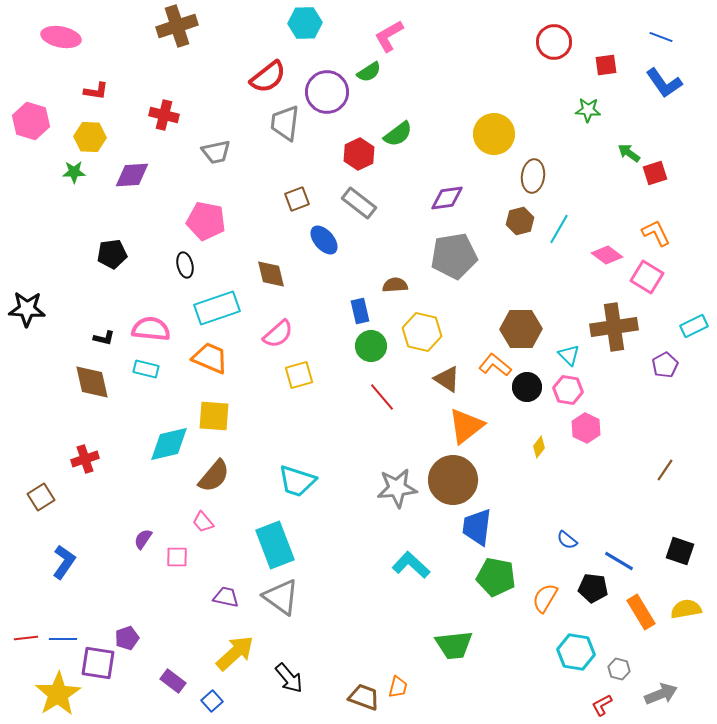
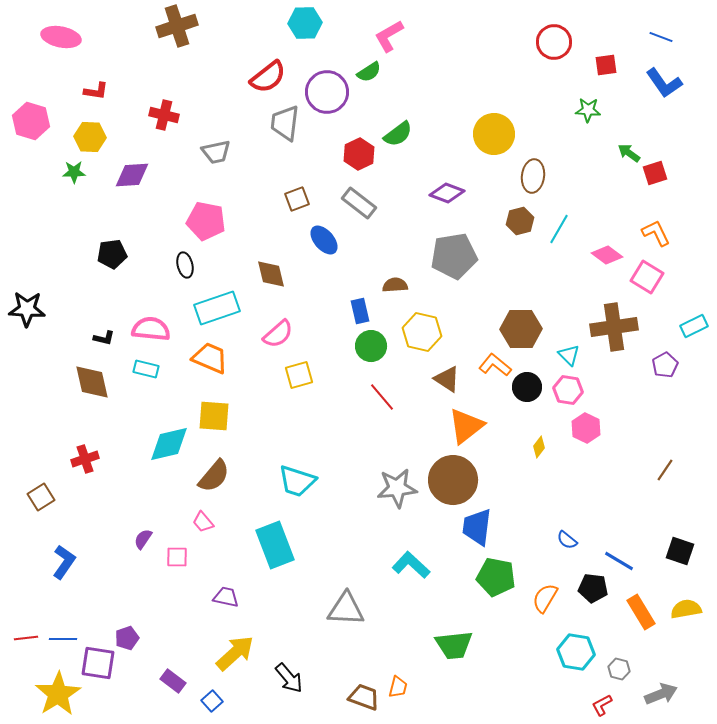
purple diamond at (447, 198): moved 5 px up; rotated 28 degrees clockwise
gray triangle at (281, 597): moved 65 px right, 12 px down; rotated 33 degrees counterclockwise
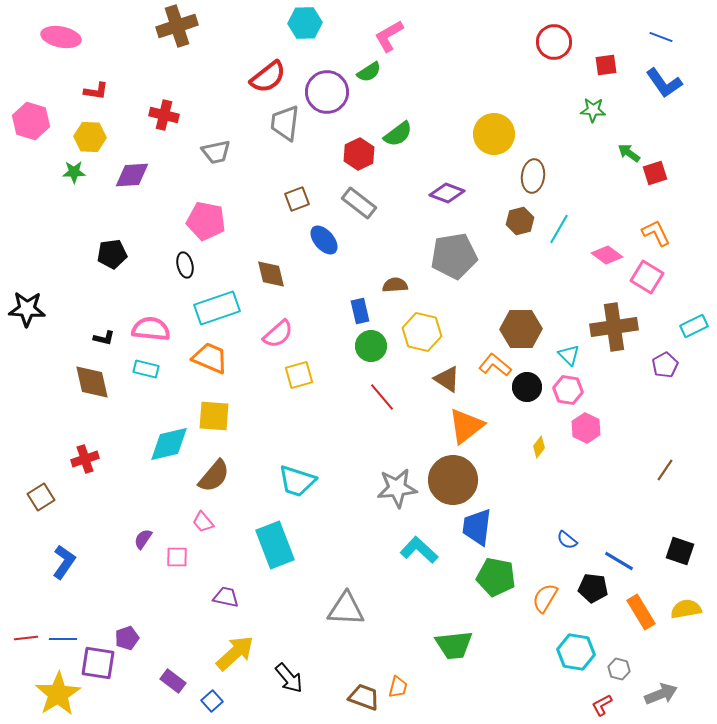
green star at (588, 110): moved 5 px right
cyan L-shape at (411, 565): moved 8 px right, 15 px up
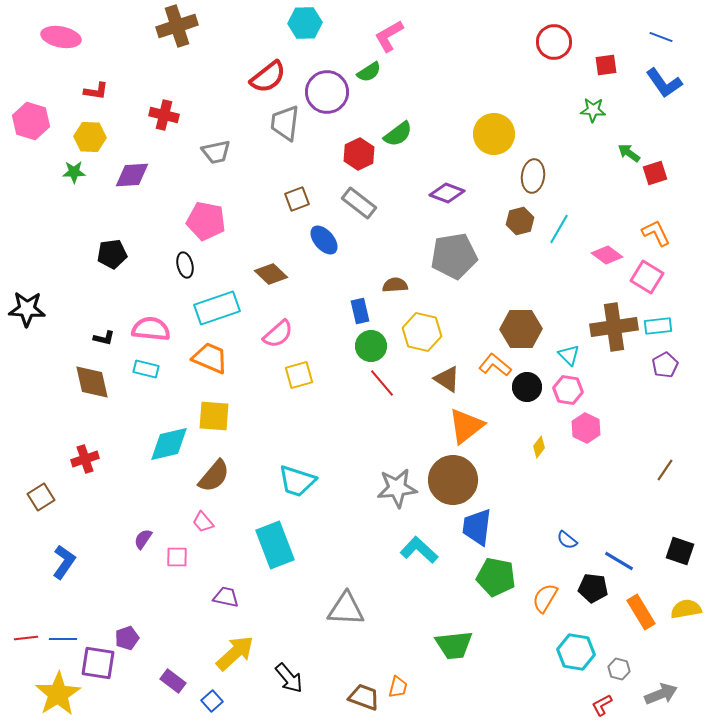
brown diamond at (271, 274): rotated 32 degrees counterclockwise
cyan rectangle at (694, 326): moved 36 px left; rotated 20 degrees clockwise
red line at (382, 397): moved 14 px up
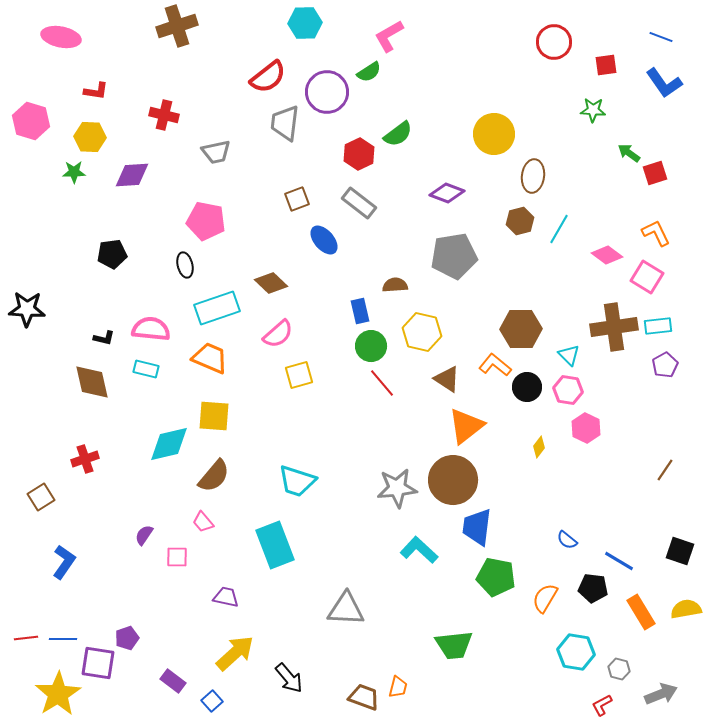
brown diamond at (271, 274): moved 9 px down
purple semicircle at (143, 539): moved 1 px right, 4 px up
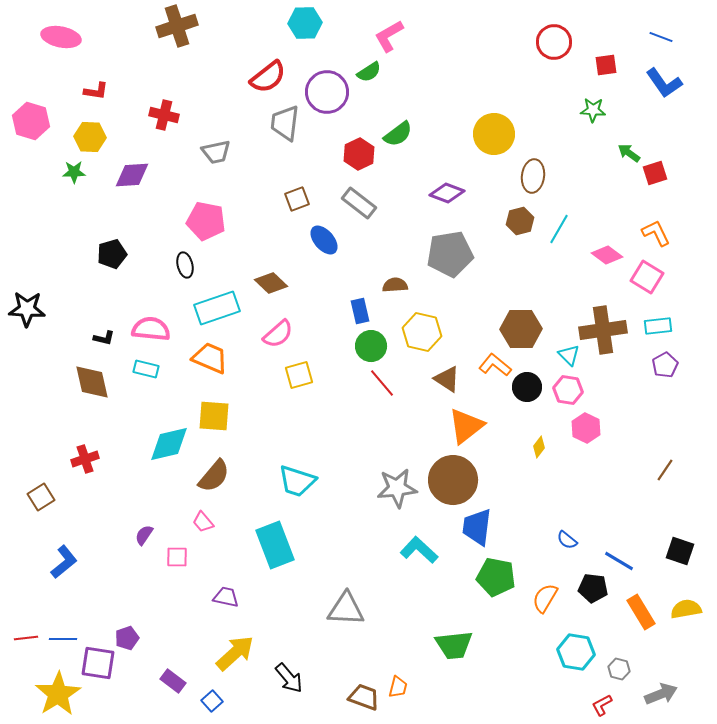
black pentagon at (112, 254): rotated 8 degrees counterclockwise
gray pentagon at (454, 256): moved 4 px left, 2 px up
brown cross at (614, 327): moved 11 px left, 3 px down
blue L-shape at (64, 562): rotated 16 degrees clockwise
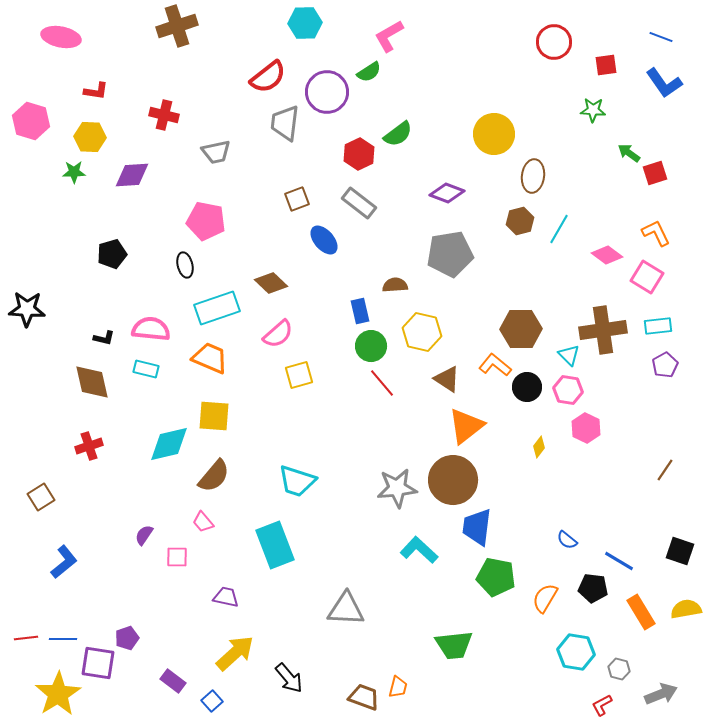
red cross at (85, 459): moved 4 px right, 13 px up
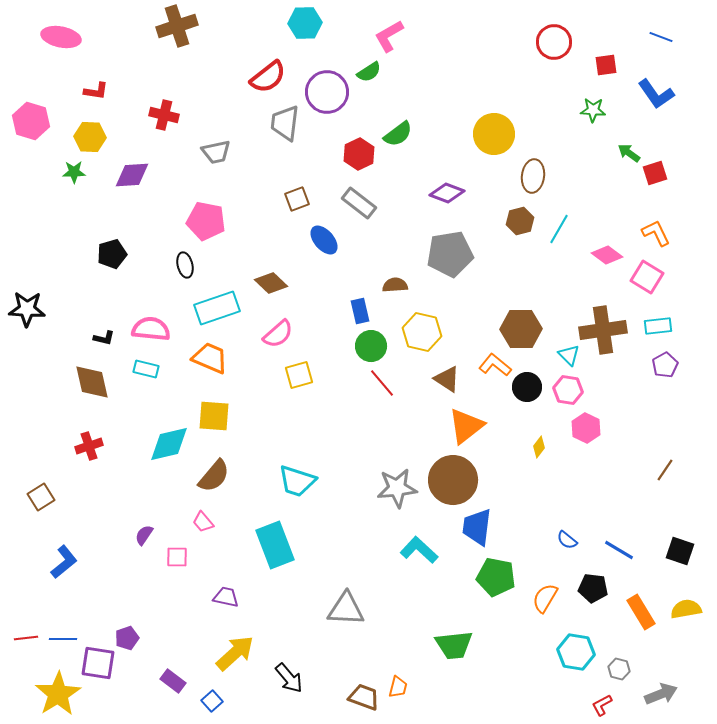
blue L-shape at (664, 83): moved 8 px left, 11 px down
blue line at (619, 561): moved 11 px up
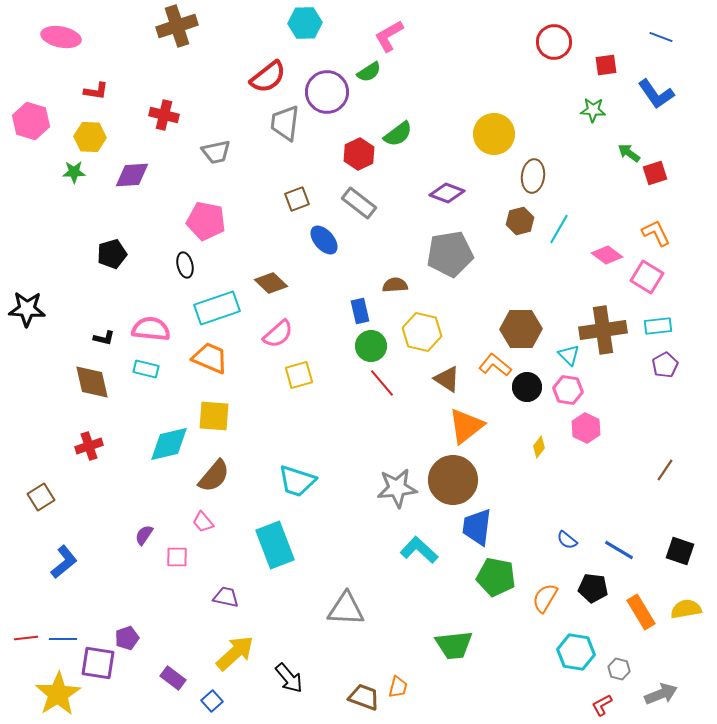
purple rectangle at (173, 681): moved 3 px up
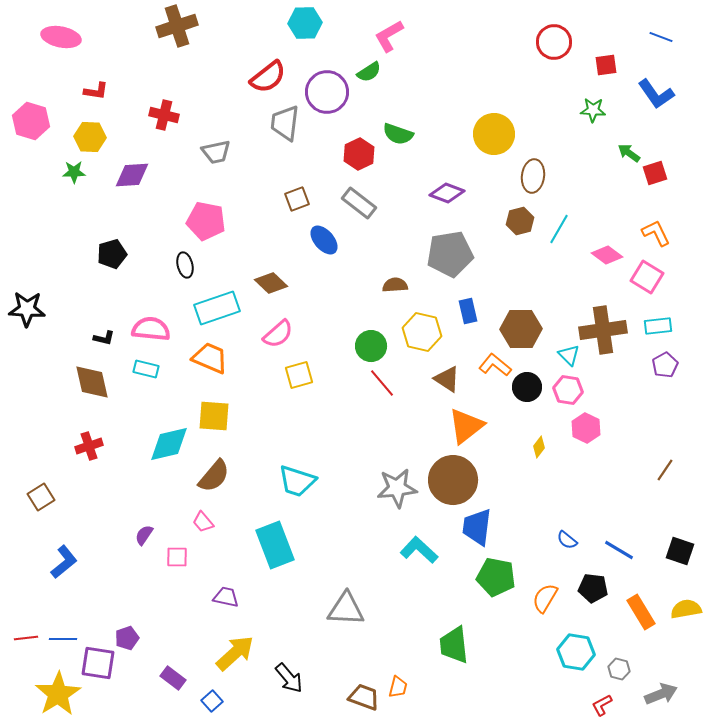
green semicircle at (398, 134): rotated 56 degrees clockwise
blue rectangle at (360, 311): moved 108 px right
green trapezoid at (454, 645): rotated 90 degrees clockwise
